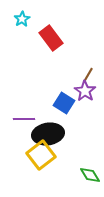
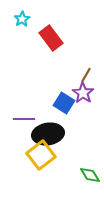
brown line: moved 2 px left
purple star: moved 2 px left, 2 px down
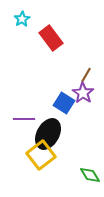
black ellipse: rotated 52 degrees counterclockwise
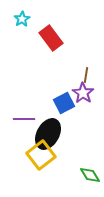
brown line: rotated 21 degrees counterclockwise
blue square: rotated 30 degrees clockwise
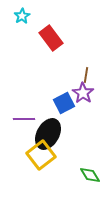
cyan star: moved 3 px up
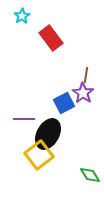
yellow square: moved 2 px left
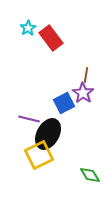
cyan star: moved 6 px right, 12 px down
purple line: moved 5 px right; rotated 15 degrees clockwise
yellow square: rotated 12 degrees clockwise
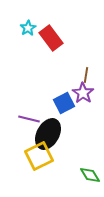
yellow square: moved 1 px down
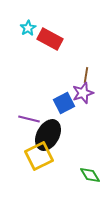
red rectangle: moved 1 px left, 1 px down; rotated 25 degrees counterclockwise
purple star: rotated 20 degrees clockwise
black ellipse: moved 1 px down
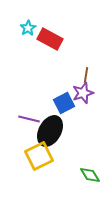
black ellipse: moved 2 px right, 4 px up
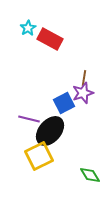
brown line: moved 2 px left, 3 px down
black ellipse: rotated 12 degrees clockwise
